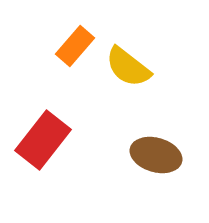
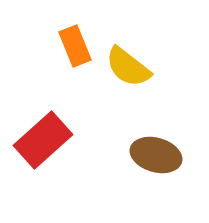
orange rectangle: rotated 63 degrees counterclockwise
red rectangle: rotated 10 degrees clockwise
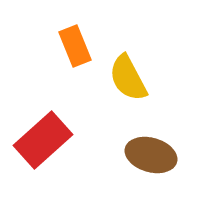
yellow semicircle: moved 11 px down; rotated 24 degrees clockwise
brown ellipse: moved 5 px left
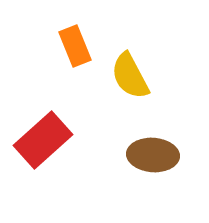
yellow semicircle: moved 2 px right, 2 px up
brown ellipse: moved 2 px right; rotated 12 degrees counterclockwise
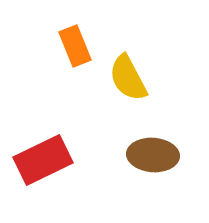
yellow semicircle: moved 2 px left, 2 px down
red rectangle: moved 20 px down; rotated 16 degrees clockwise
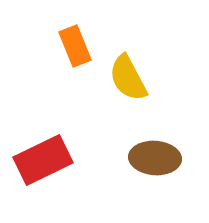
brown ellipse: moved 2 px right, 3 px down
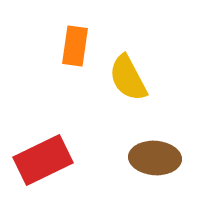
orange rectangle: rotated 30 degrees clockwise
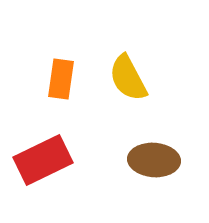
orange rectangle: moved 14 px left, 33 px down
brown ellipse: moved 1 px left, 2 px down
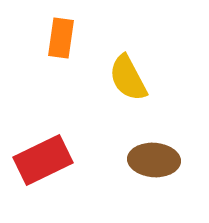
orange rectangle: moved 41 px up
